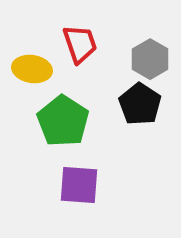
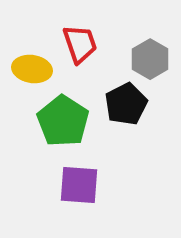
black pentagon: moved 14 px left; rotated 12 degrees clockwise
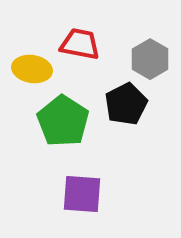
red trapezoid: rotated 60 degrees counterclockwise
purple square: moved 3 px right, 9 px down
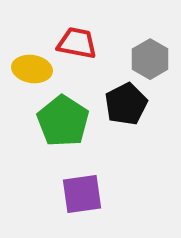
red trapezoid: moved 3 px left, 1 px up
purple square: rotated 12 degrees counterclockwise
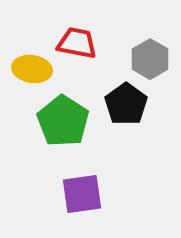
black pentagon: rotated 9 degrees counterclockwise
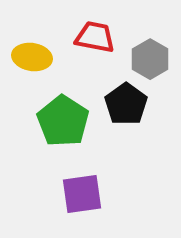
red trapezoid: moved 18 px right, 6 px up
yellow ellipse: moved 12 px up
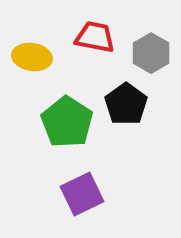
gray hexagon: moved 1 px right, 6 px up
green pentagon: moved 4 px right, 1 px down
purple square: rotated 18 degrees counterclockwise
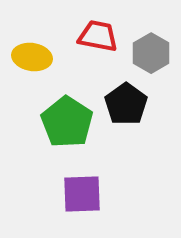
red trapezoid: moved 3 px right, 1 px up
purple square: rotated 24 degrees clockwise
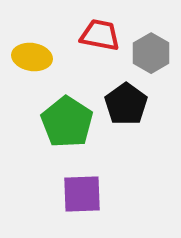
red trapezoid: moved 2 px right, 1 px up
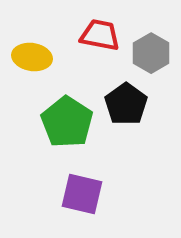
purple square: rotated 15 degrees clockwise
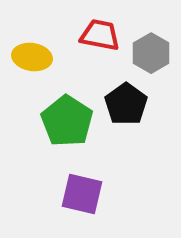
green pentagon: moved 1 px up
